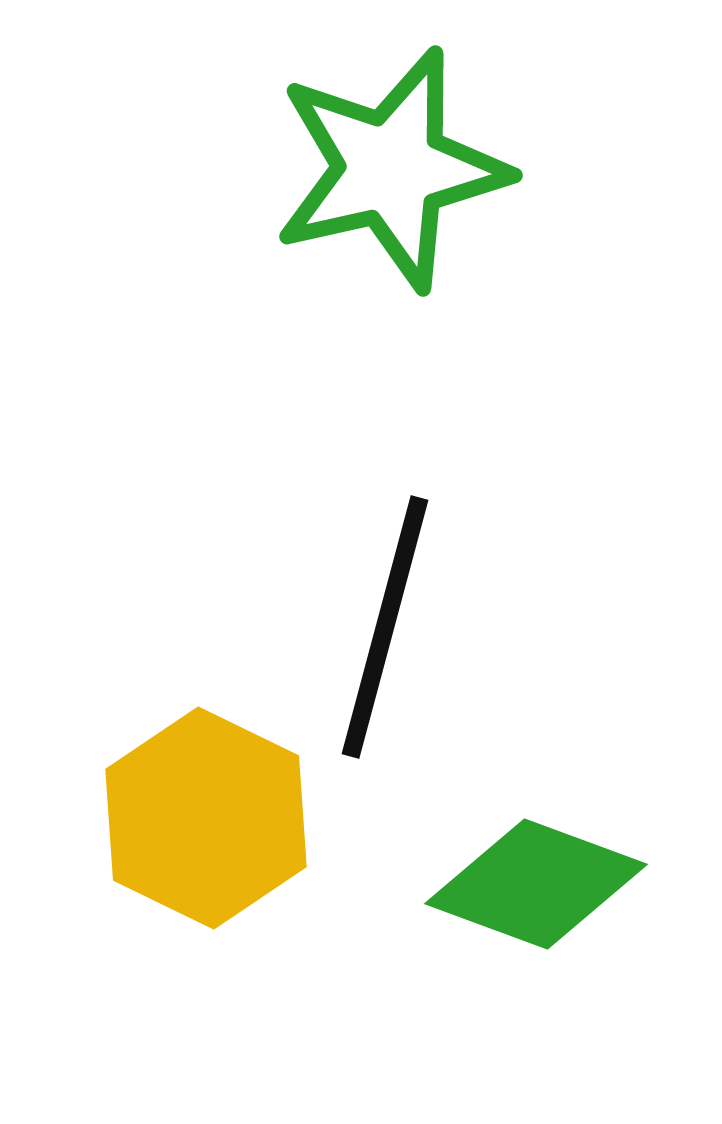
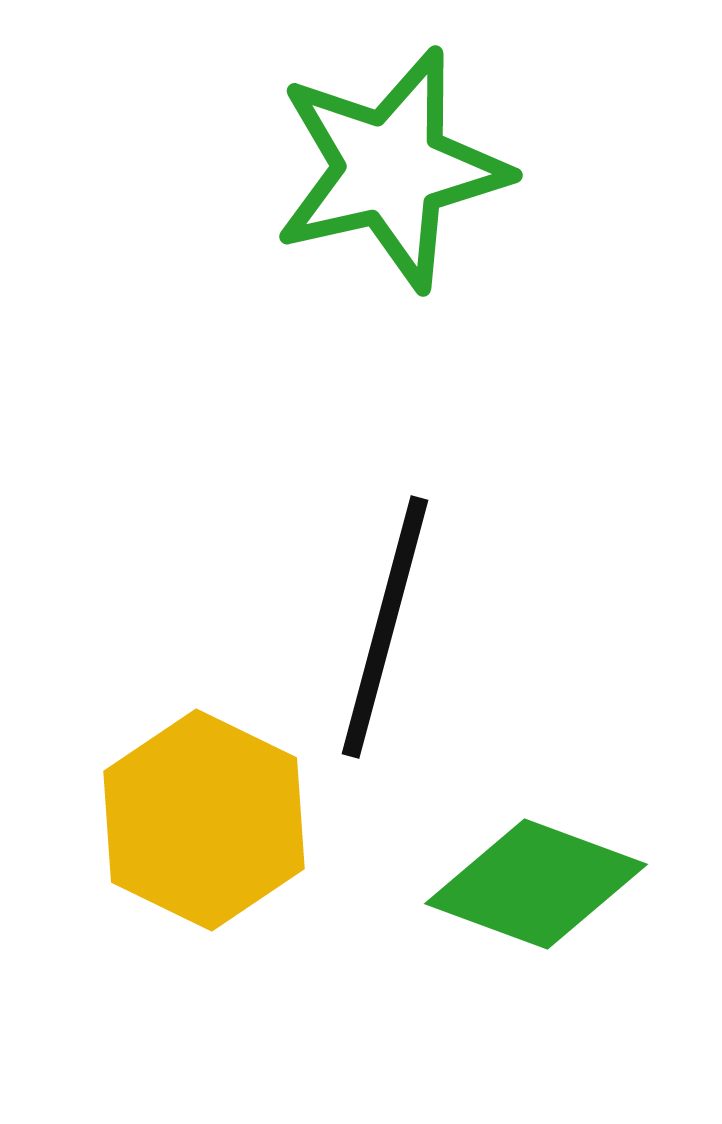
yellow hexagon: moved 2 px left, 2 px down
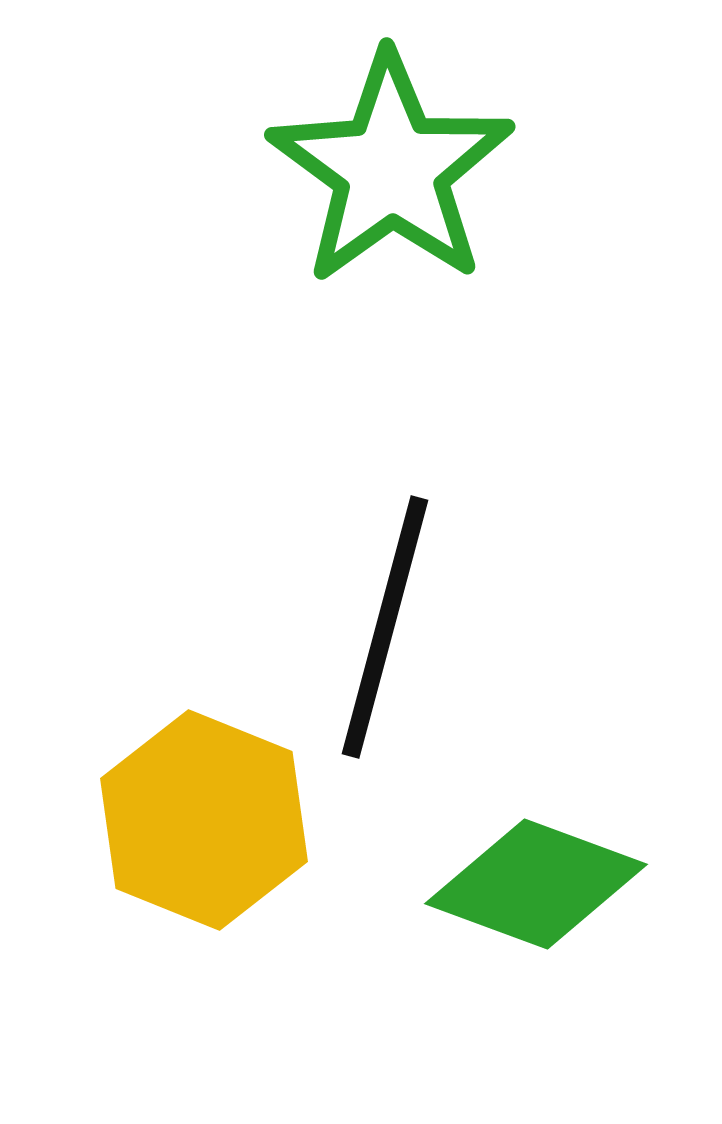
green star: rotated 23 degrees counterclockwise
yellow hexagon: rotated 4 degrees counterclockwise
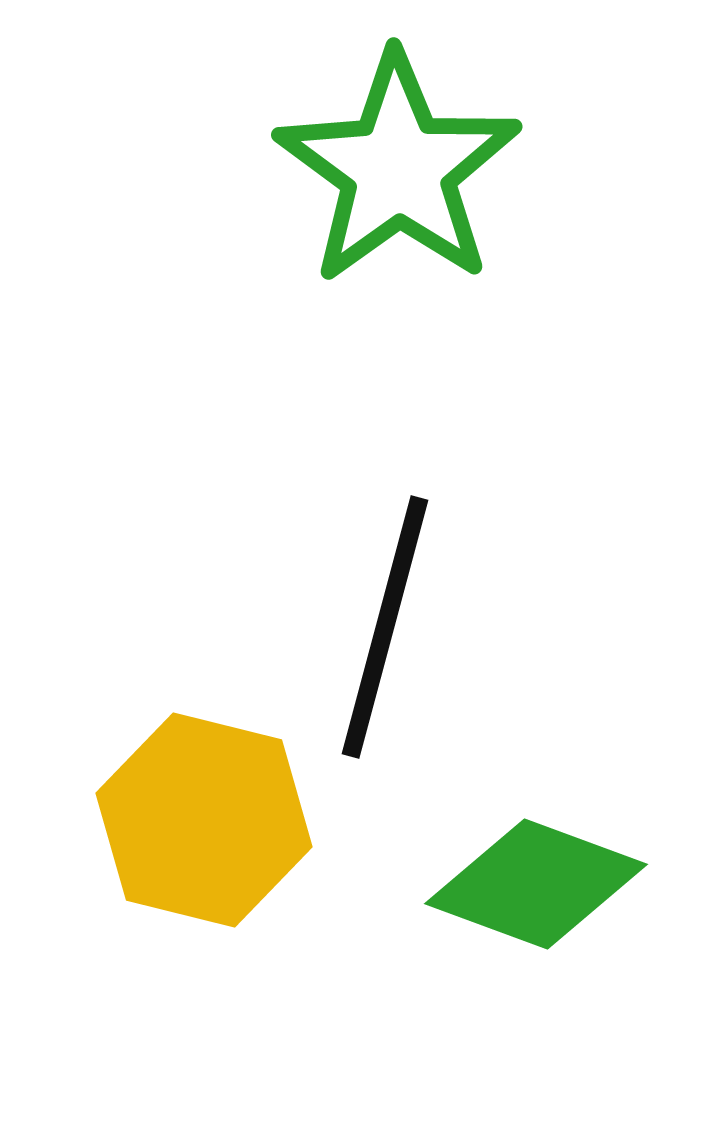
green star: moved 7 px right
yellow hexagon: rotated 8 degrees counterclockwise
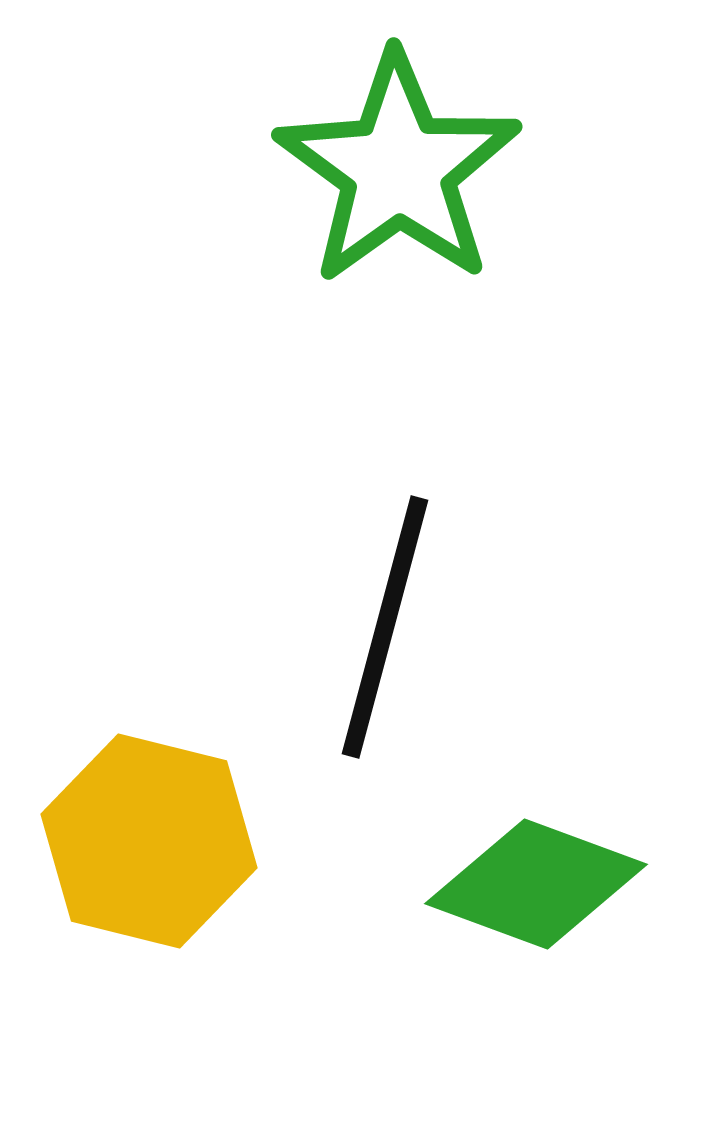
yellow hexagon: moved 55 px left, 21 px down
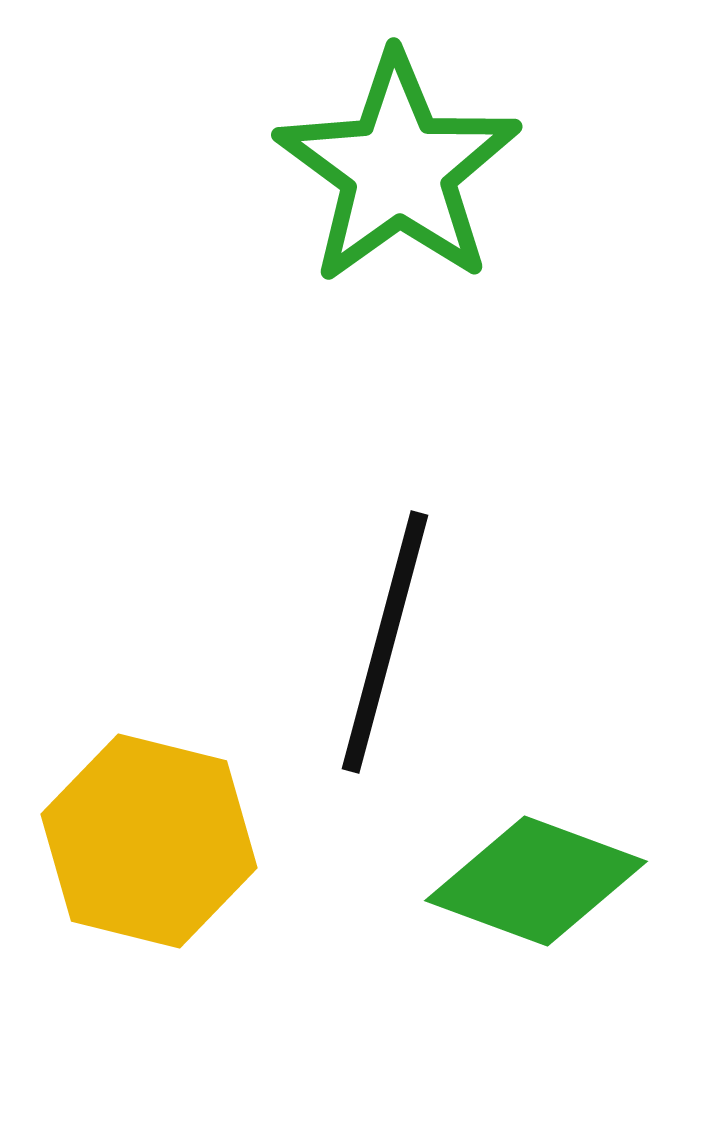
black line: moved 15 px down
green diamond: moved 3 px up
